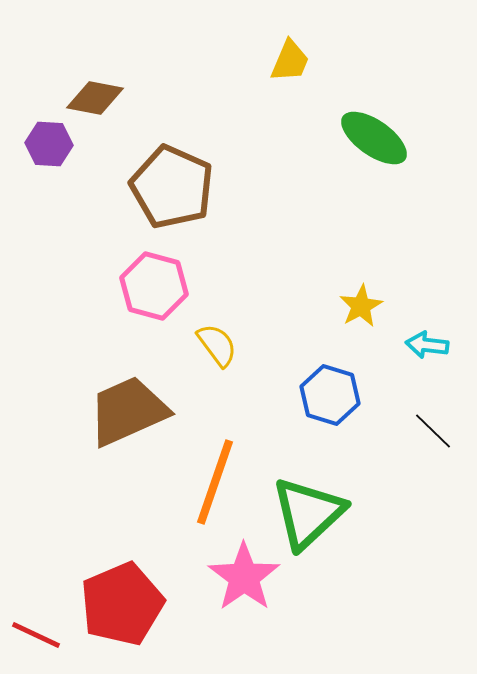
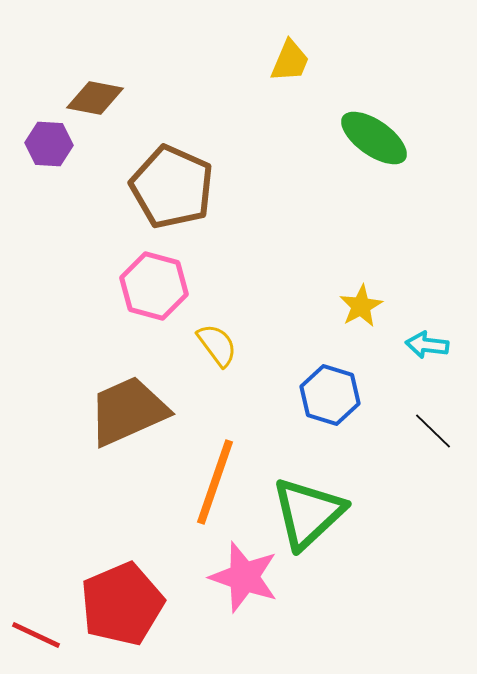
pink star: rotated 18 degrees counterclockwise
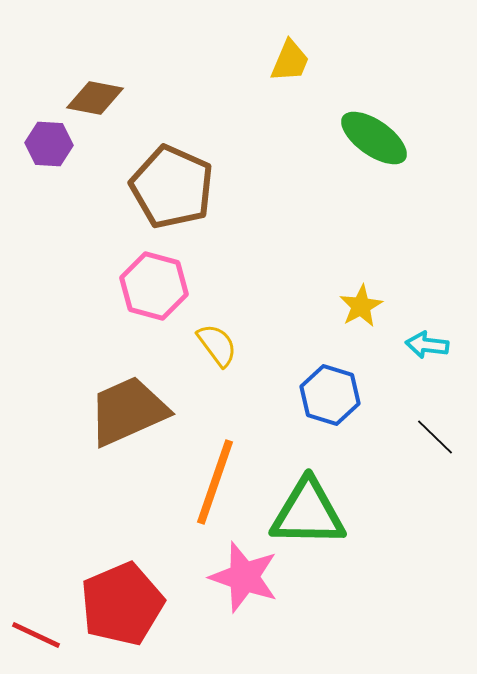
black line: moved 2 px right, 6 px down
green triangle: rotated 44 degrees clockwise
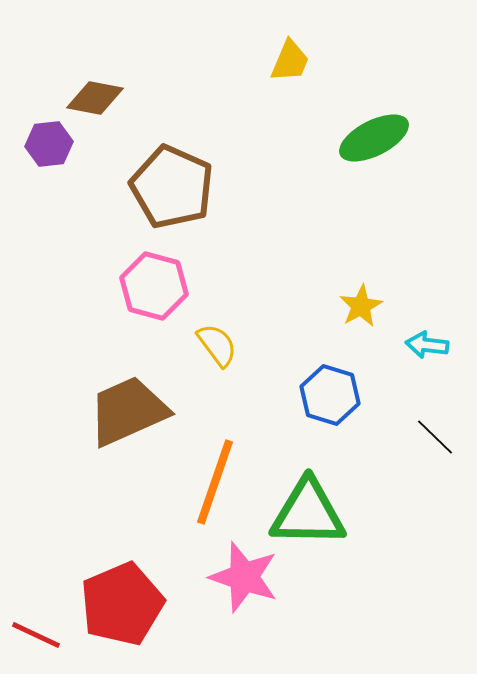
green ellipse: rotated 62 degrees counterclockwise
purple hexagon: rotated 9 degrees counterclockwise
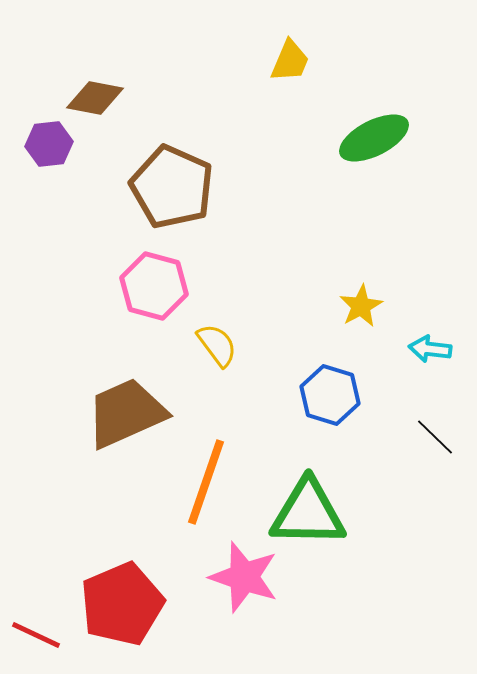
cyan arrow: moved 3 px right, 4 px down
brown trapezoid: moved 2 px left, 2 px down
orange line: moved 9 px left
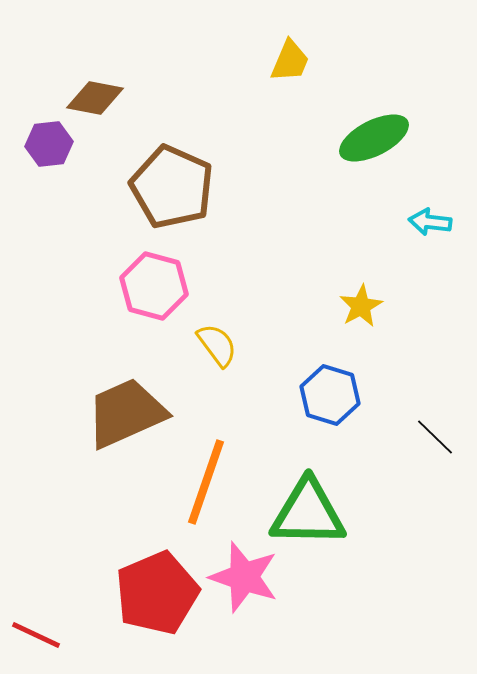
cyan arrow: moved 127 px up
red pentagon: moved 35 px right, 11 px up
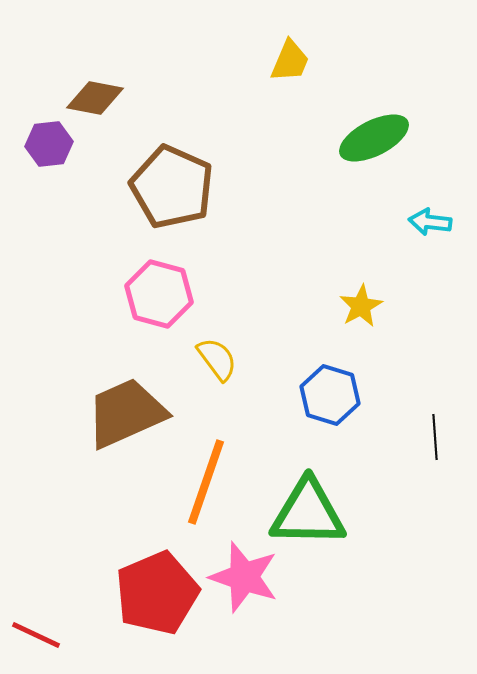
pink hexagon: moved 5 px right, 8 px down
yellow semicircle: moved 14 px down
black line: rotated 42 degrees clockwise
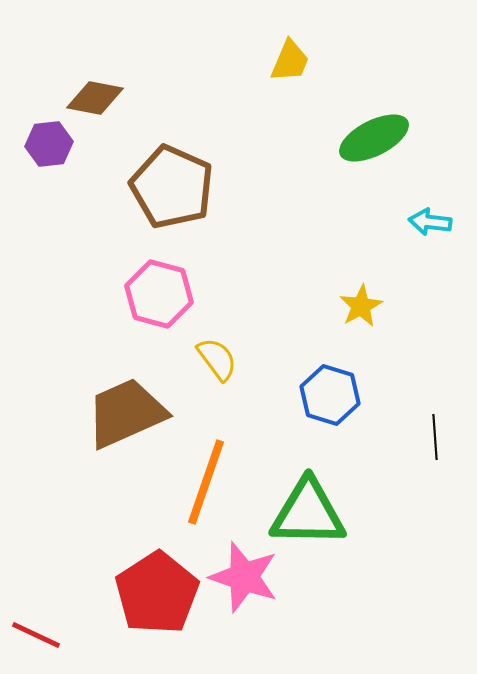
red pentagon: rotated 10 degrees counterclockwise
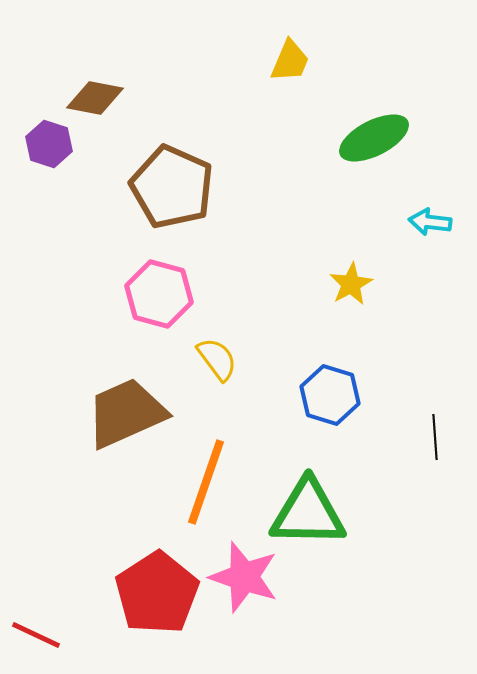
purple hexagon: rotated 24 degrees clockwise
yellow star: moved 10 px left, 22 px up
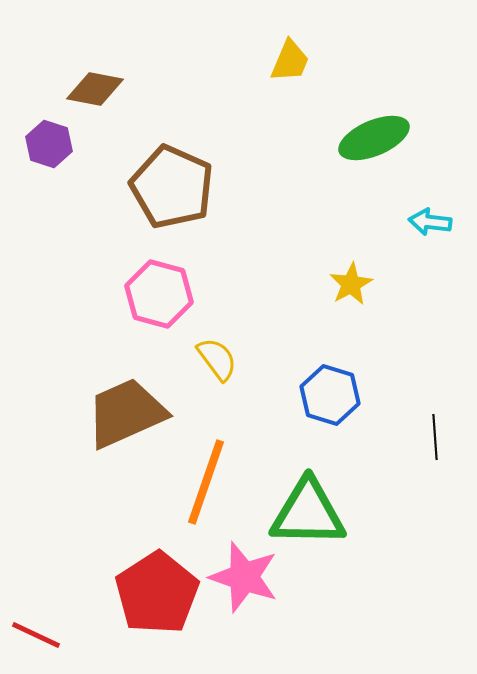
brown diamond: moved 9 px up
green ellipse: rotated 4 degrees clockwise
